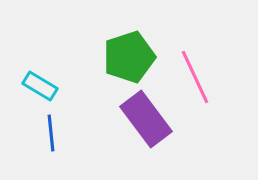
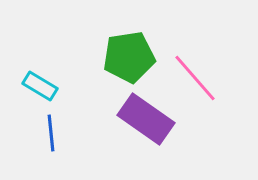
green pentagon: rotated 9 degrees clockwise
pink line: moved 1 px down; rotated 16 degrees counterclockwise
purple rectangle: rotated 18 degrees counterclockwise
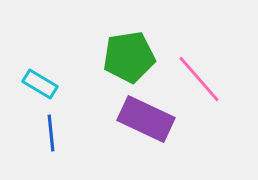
pink line: moved 4 px right, 1 px down
cyan rectangle: moved 2 px up
purple rectangle: rotated 10 degrees counterclockwise
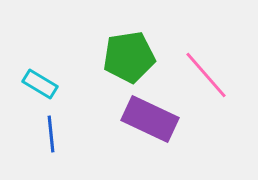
pink line: moved 7 px right, 4 px up
purple rectangle: moved 4 px right
blue line: moved 1 px down
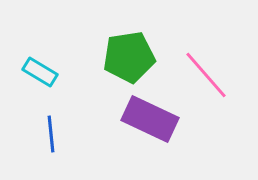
cyan rectangle: moved 12 px up
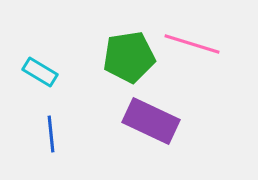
pink line: moved 14 px left, 31 px up; rotated 32 degrees counterclockwise
purple rectangle: moved 1 px right, 2 px down
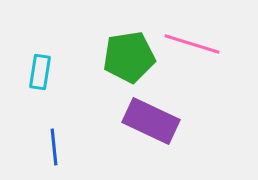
cyan rectangle: rotated 68 degrees clockwise
blue line: moved 3 px right, 13 px down
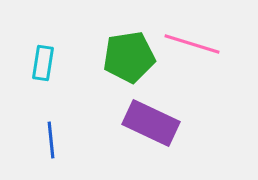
cyan rectangle: moved 3 px right, 9 px up
purple rectangle: moved 2 px down
blue line: moved 3 px left, 7 px up
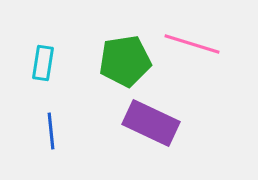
green pentagon: moved 4 px left, 4 px down
blue line: moved 9 px up
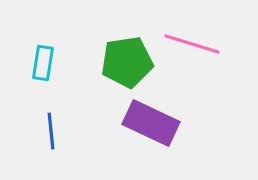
green pentagon: moved 2 px right, 1 px down
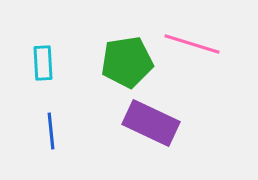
cyan rectangle: rotated 12 degrees counterclockwise
